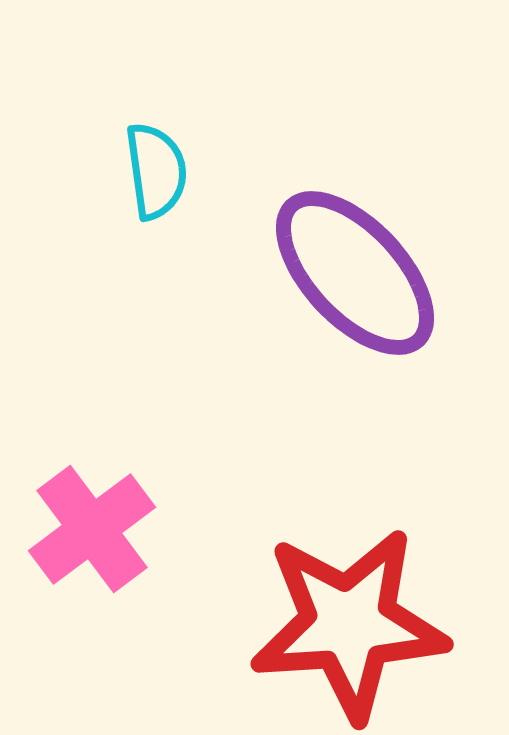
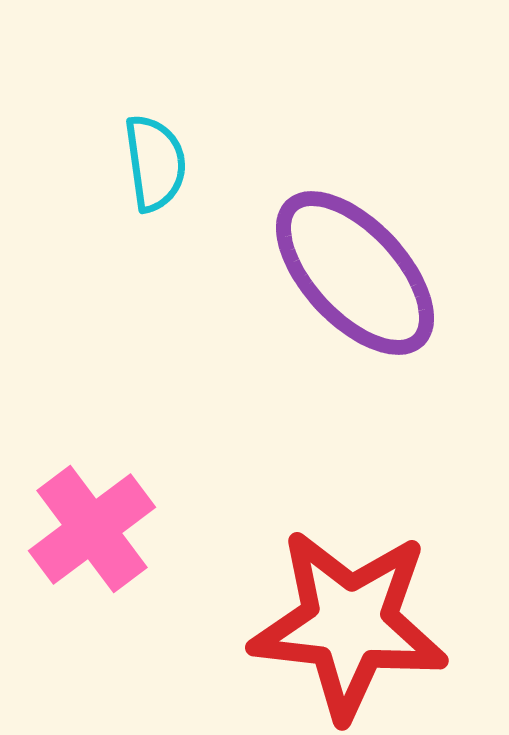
cyan semicircle: moved 1 px left, 8 px up
red star: rotated 10 degrees clockwise
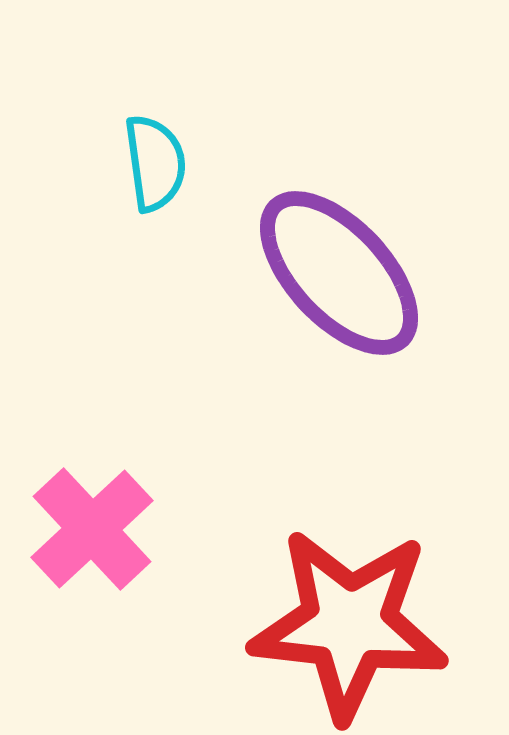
purple ellipse: moved 16 px left
pink cross: rotated 6 degrees counterclockwise
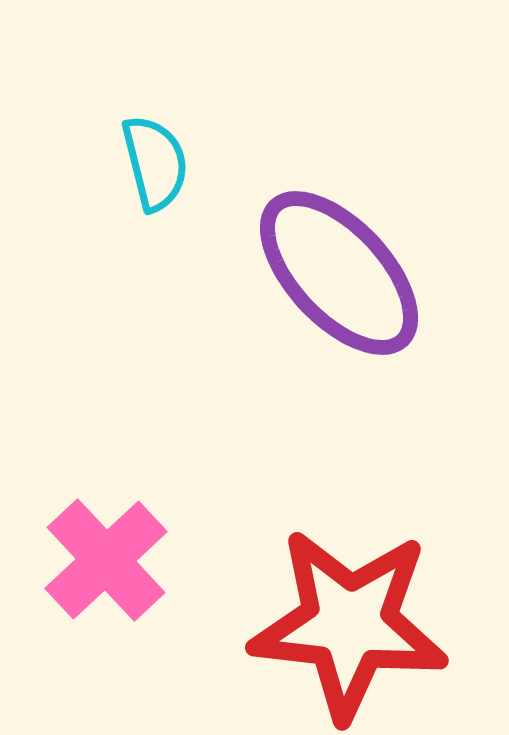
cyan semicircle: rotated 6 degrees counterclockwise
pink cross: moved 14 px right, 31 px down
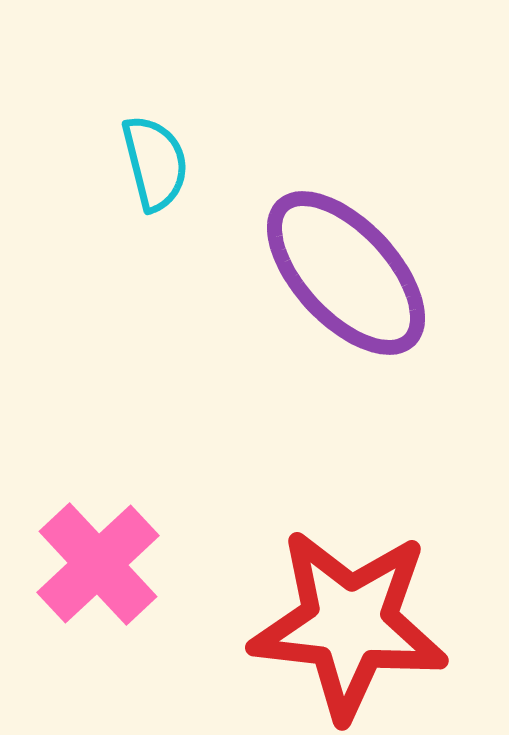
purple ellipse: moved 7 px right
pink cross: moved 8 px left, 4 px down
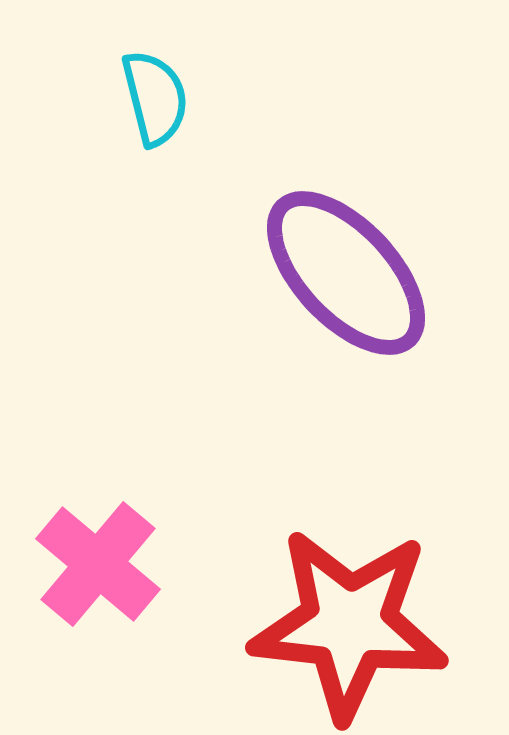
cyan semicircle: moved 65 px up
pink cross: rotated 7 degrees counterclockwise
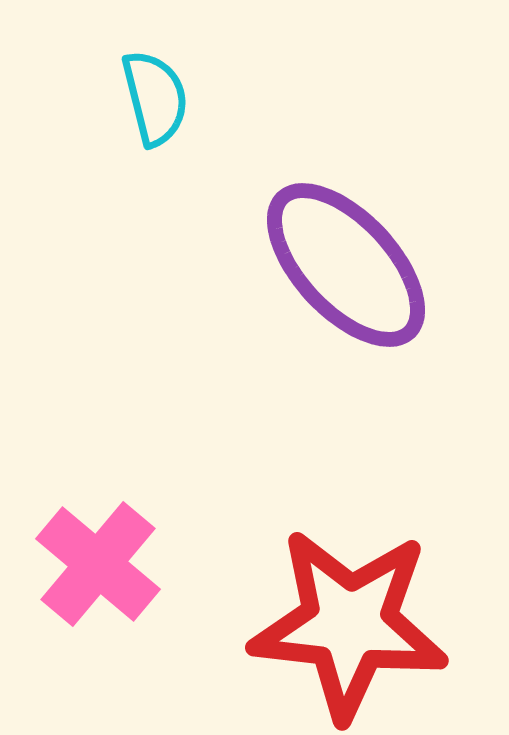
purple ellipse: moved 8 px up
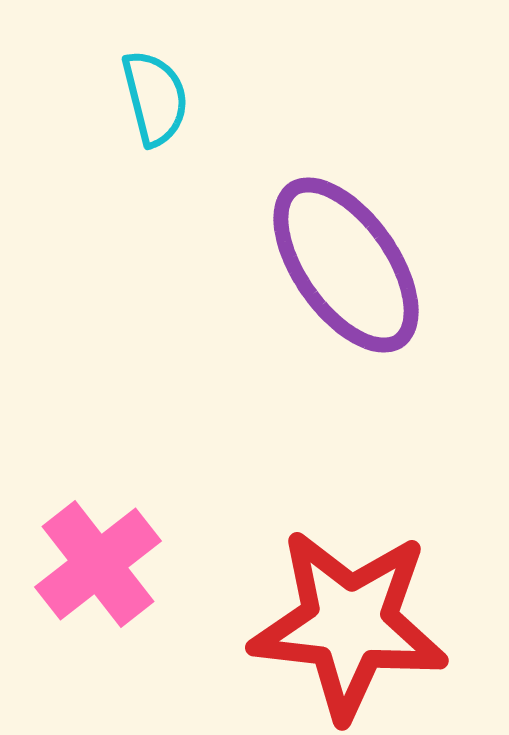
purple ellipse: rotated 8 degrees clockwise
pink cross: rotated 12 degrees clockwise
